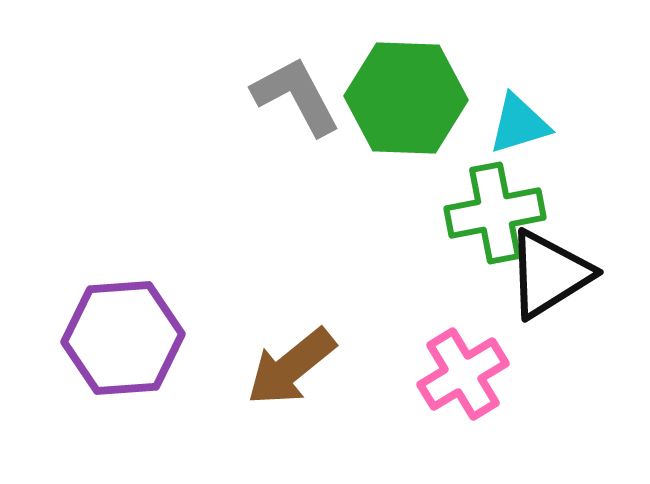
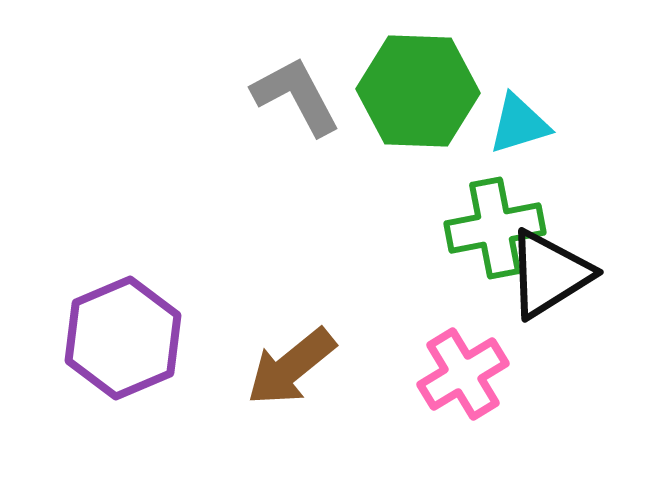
green hexagon: moved 12 px right, 7 px up
green cross: moved 15 px down
purple hexagon: rotated 19 degrees counterclockwise
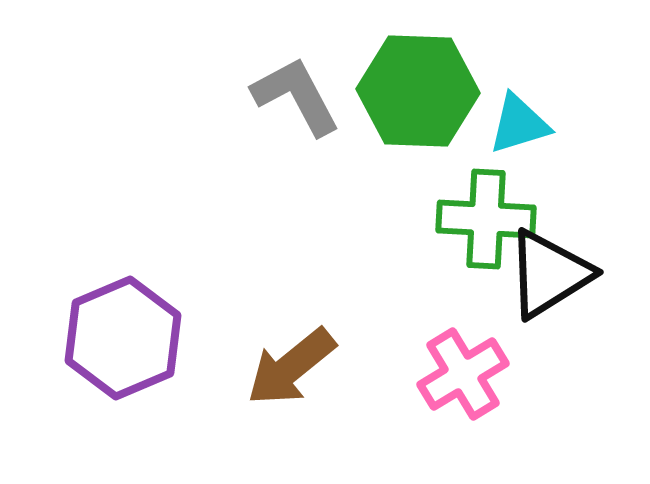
green cross: moved 9 px left, 9 px up; rotated 14 degrees clockwise
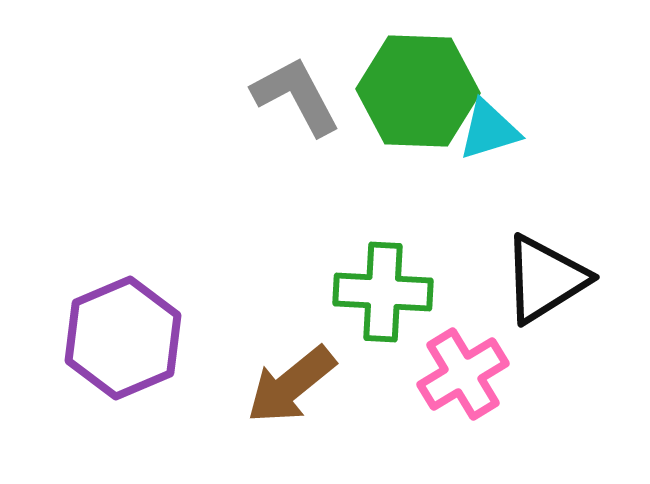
cyan triangle: moved 30 px left, 6 px down
green cross: moved 103 px left, 73 px down
black triangle: moved 4 px left, 5 px down
brown arrow: moved 18 px down
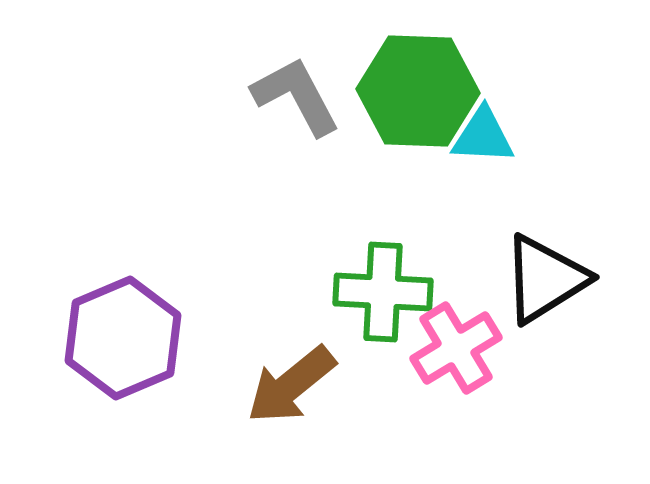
cyan triangle: moved 6 px left, 6 px down; rotated 20 degrees clockwise
pink cross: moved 7 px left, 26 px up
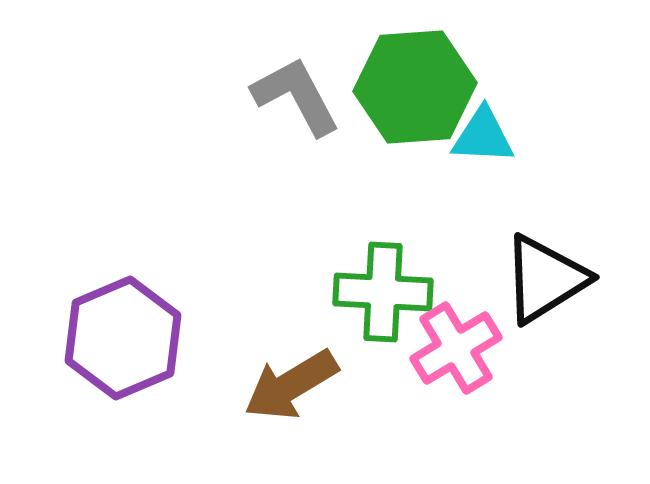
green hexagon: moved 3 px left, 4 px up; rotated 6 degrees counterclockwise
brown arrow: rotated 8 degrees clockwise
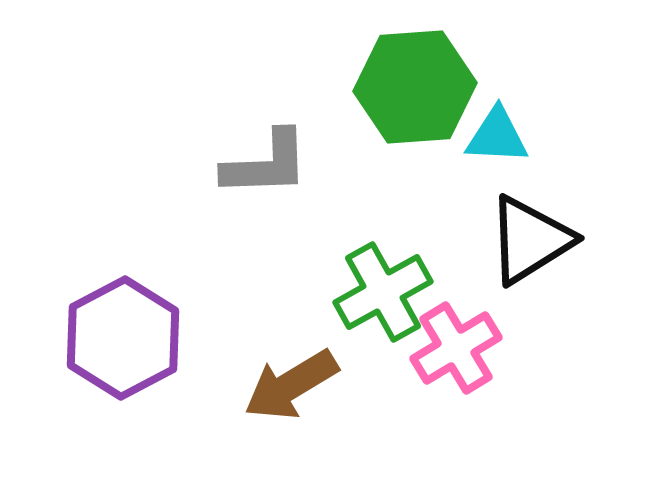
gray L-shape: moved 30 px left, 68 px down; rotated 116 degrees clockwise
cyan triangle: moved 14 px right
black triangle: moved 15 px left, 39 px up
green cross: rotated 32 degrees counterclockwise
purple hexagon: rotated 5 degrees counterclockwise
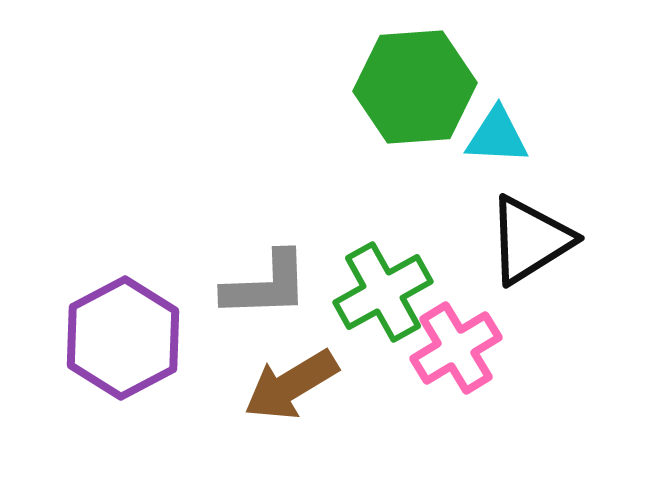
gray L-shape: moved 121 px down
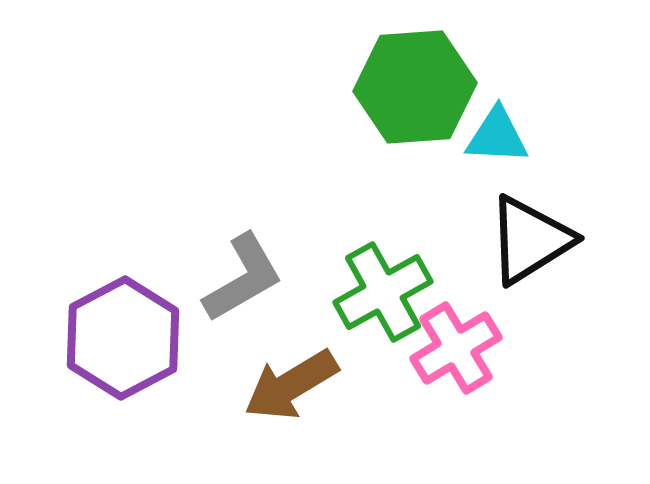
gray L-shape: moved 23 px left, 7 px up; rotated 28 degrees counterclockwise
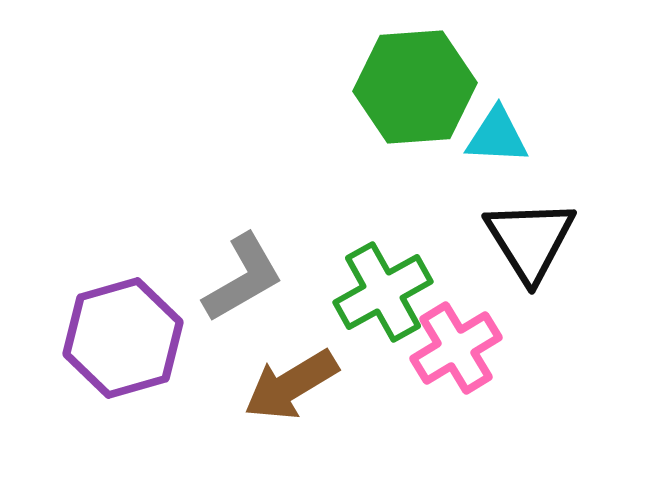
black triangle: rotated 30 degrees counterclockwise
purple hexagon: rotated 12 degrees clockwise
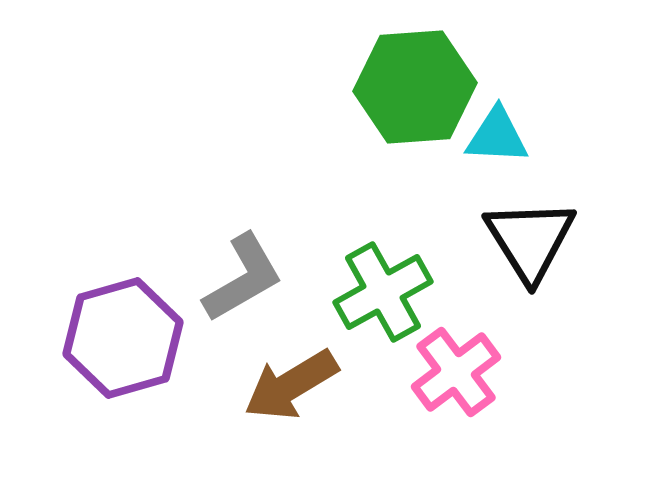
pink cross: moved 24 px down; rotated 6 degrees counterclockwise
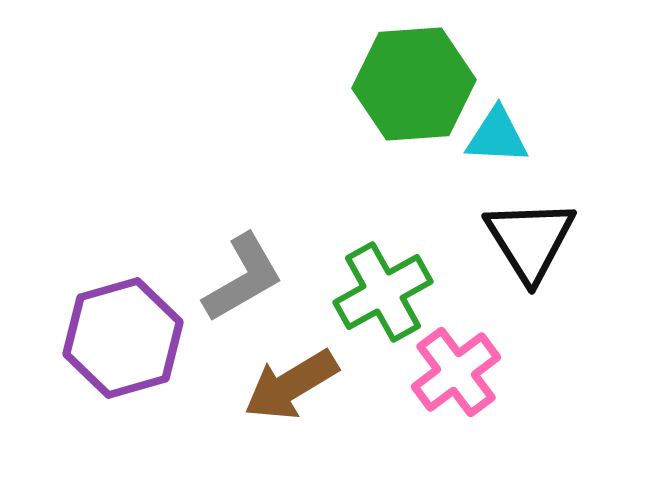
green hexagon: moved 1 px left, 3 px up
